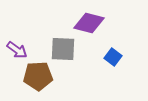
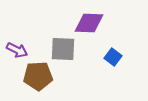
purple diamond: rotated 12 degrees counterclockwise
purple arrow: rotated 10 degrees counterclockwise
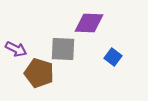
purple arrow: moved 1 px left, 1 px up
brown pentagon: moved 1 px right, 3 px up; rotated 20 degrees clockwise
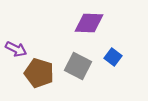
gray square: moved 15 px right, 17 px down; rotated 24 degrees clockwise
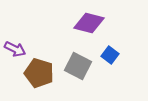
purple diamond: rotated 12 degrees clockwise
purple arrow: moved 1 px left
blue square: moved 3 px left, 2 px up
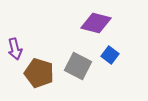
purple diamond: moved 7 px right
purple arrow: rotated 50 degrees clockwise
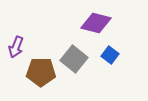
purple arrow: moved 1 px right, 2 px up; rotated 35 degrees clockwise
gray square: moved 4 px left, 7 px up; rotated 12 degrees clockwise
brown pentagon: moved 2 px right, 1 px up; rotated 16 degrees counterclockwise
